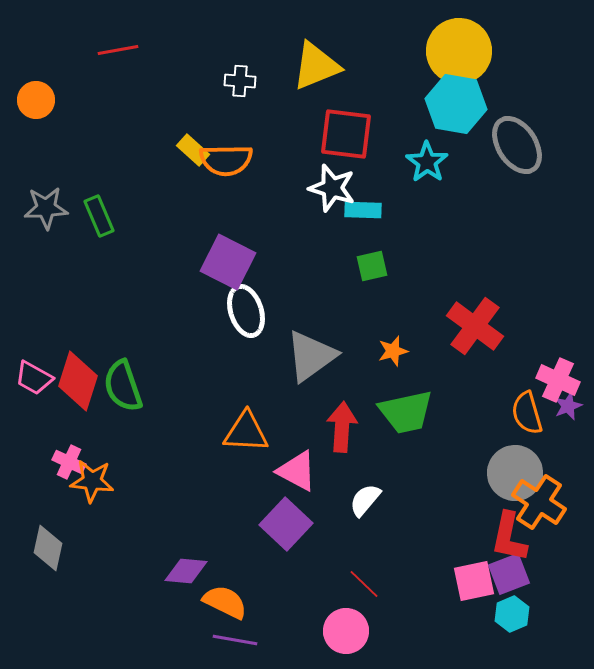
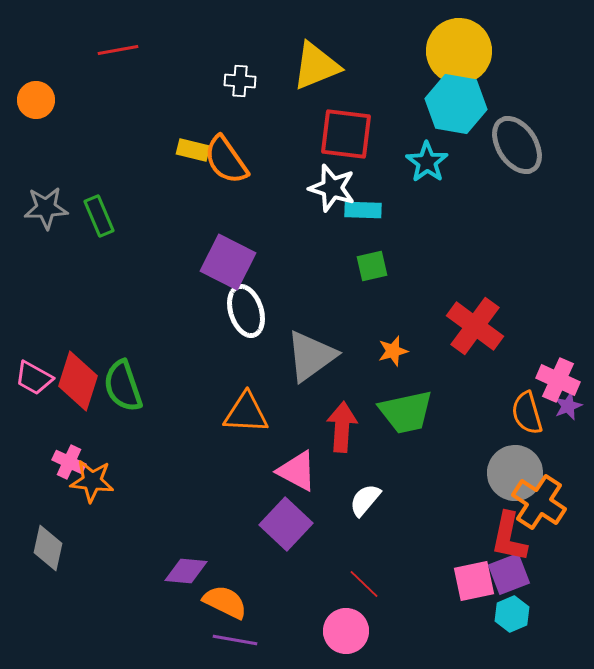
yellow rectangle at (193, 150): rotated 28 degrees counterclockwise
orange semicircle at (226, 160): rotated 56 degrees clockwise
orange triangle at (246, 432): moved 19 px up
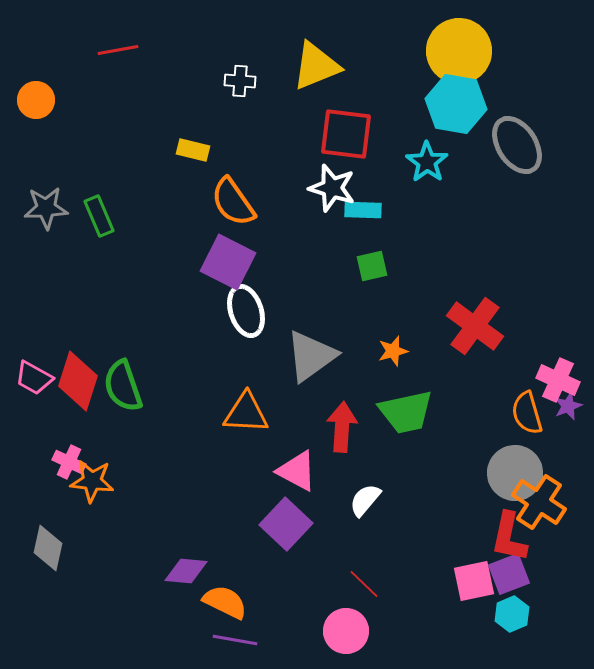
orange semicircle at (226, 160): moved 7 px right, 42 px down
